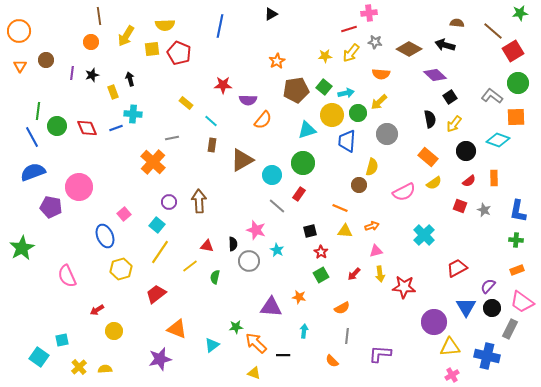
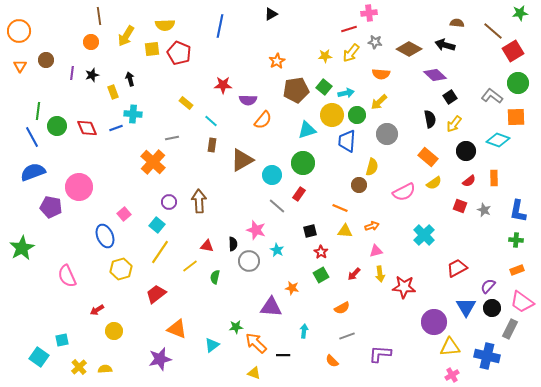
green circle at (358, 113): moved 1 px left, 2 px down
orange star at (299, 297): moved 7 px left, 9 px up
gray line at (347, 336): rotated 63 degrees clockwise
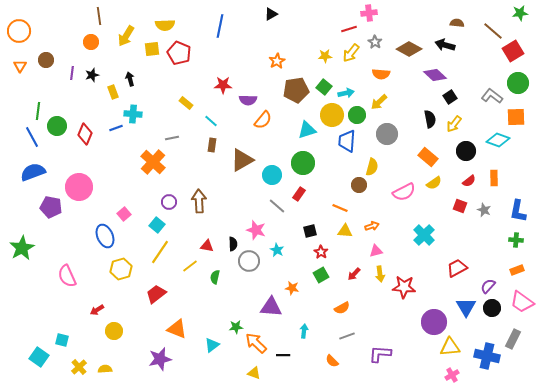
gray star at (375, 42): rotated 24 degrees clockwise
red diamond at (87, 128): moved 2 px left, 6 px down; rotated 45 degrees clockwise
gray rectangle at (510, 329): moved 3 px right, 10 px down
cyan square at (62, 340): rotated 24 degrees clockwise
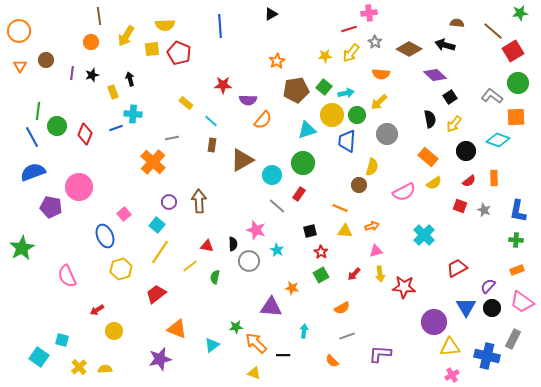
blue line at (220, 26): rotated 15 degrees counterclockwise
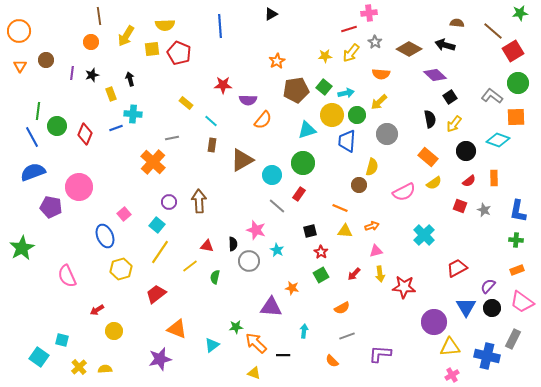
yellow rectangle at (113, 92): moved 2 px left, 2 px down
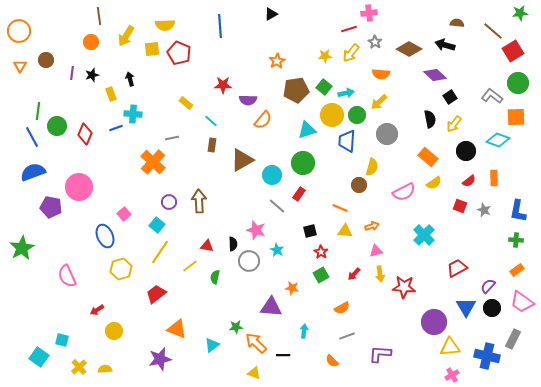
orange rectangle at (517, 270): rotated 16 degrees counterclockwise
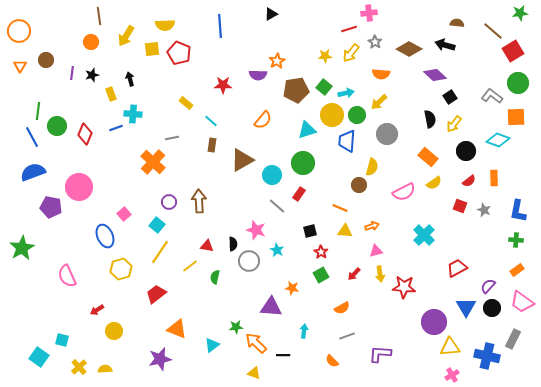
purple semicircle at (248, 100): moved 10 px right, 25 px up
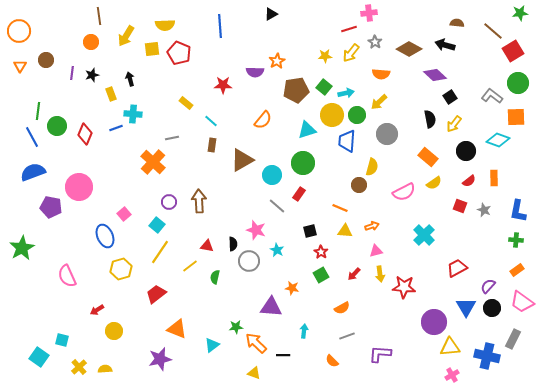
purple semicircle at (258, 75): moved 3 px left, 3 px up
